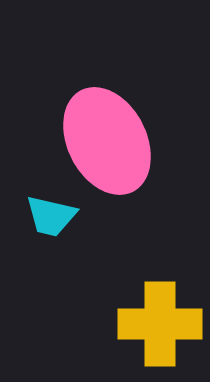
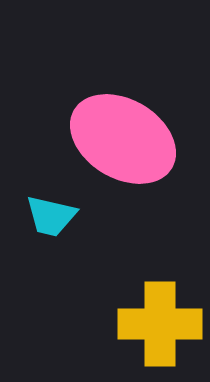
pink ellipse: moved 16 px right, 2 px up; rotated 32 degrees counterclockwise
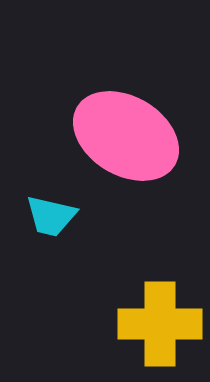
pink ellipse: moved 3 px right, 3 px up
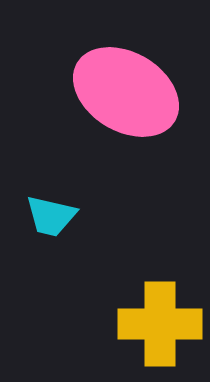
pink ellipse: moved 44 px up
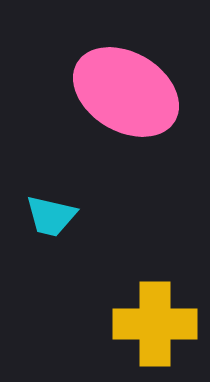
yellow cross: moved 5 px left
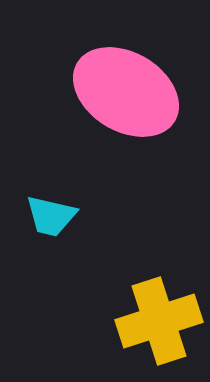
yellow cross: moved 4 px right, 3 px up; rotated 18 degrees counterclockwise
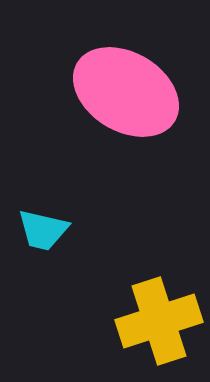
cyan trapezoid: moved 8 px left, 14 px down
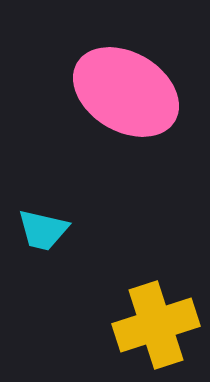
yellow cross: moved 3 px left, 4 px down
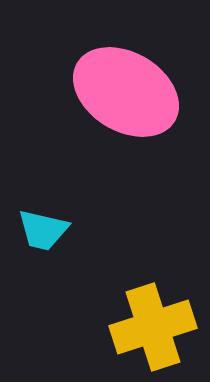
yellow cross: moved 3 px left, 2 px down
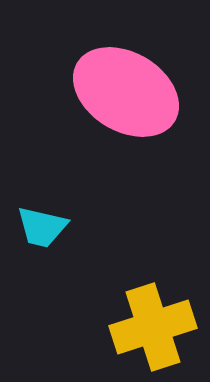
cyan trapezoid: moved 1 px left, 3 px up
